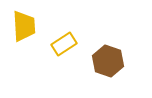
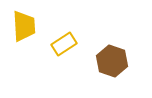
brown hexagon: moved 4 px right
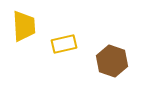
yellow rectangle: rotated 20 degrees clockwise
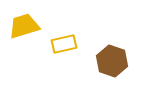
yellow trapezoid: rotated 104 degrees counterclockwise
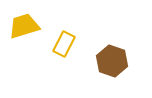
yellow rectangle: rotated 50 degrees counterclockwise
